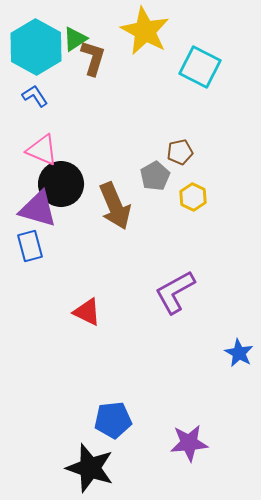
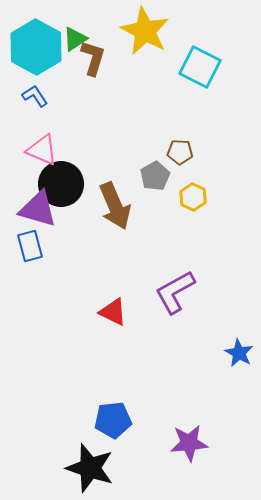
brown pentagon: rotated 15 degrees clockwise
red triangle: moved 26 px right
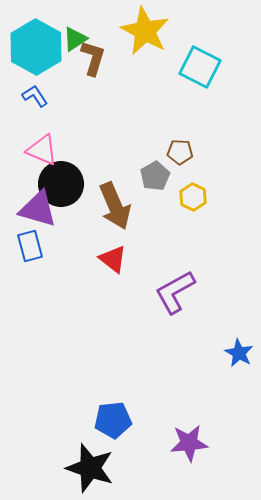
red triangle: moved 53 px up; rotated 12 degrees clockwise
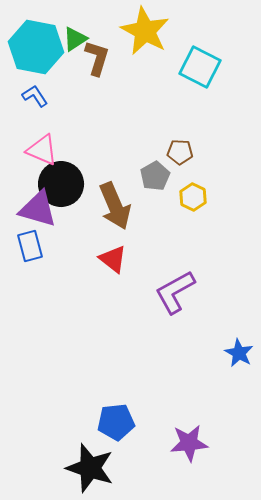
cyan hexagon: rotated 18 degrees counterclockwise
brown L-shape: moved 4 px right
blue pentagon: moved 3 px right, 2 px down
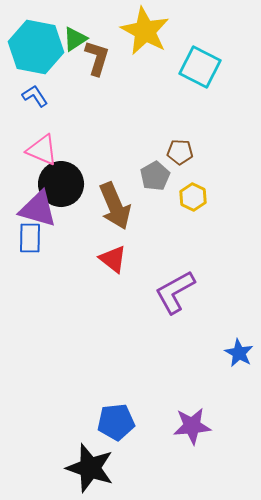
blue rectangle: moved 8 px up; rotated 16 degrees clockwise
purple star: moved 3 px right, 17 px up
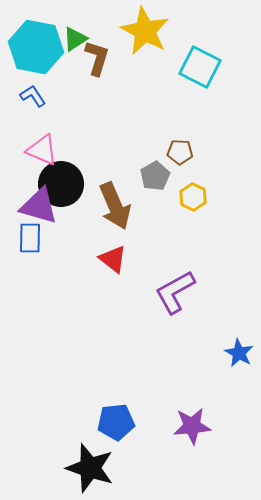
blue L-shape: moved 2 px left
purple triangle: moved 1 px right, 3 px up
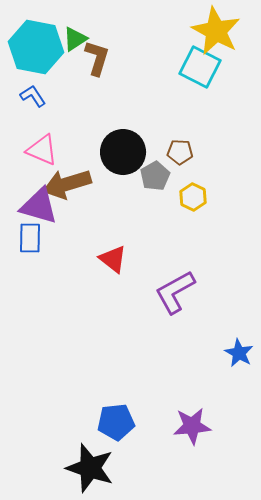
yellow star: moved 71 px right
black circle: moved 62 px right, 32 px up
brown arrow: moved 48 px left, 22 px up; rotated 96 degrees clockwise
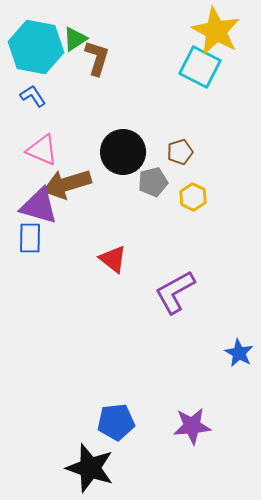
brown pentagon: rotated 20 degrees counterclockwise
gray pentagon: moved 2 px left, 6 px down; rotated 16 degrees clockwise
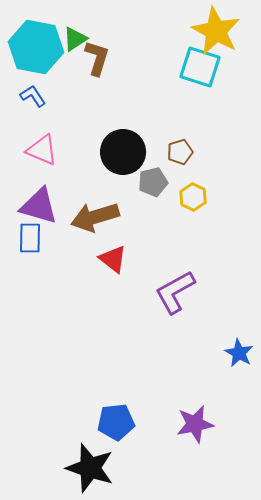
cyan square: rotated 9 degrees counterclockwise
brown arrow: moved 28 px right, 33 px down
purple star: moved 3 px right, 2 px up; rotated 6 degrees counterclockwise
